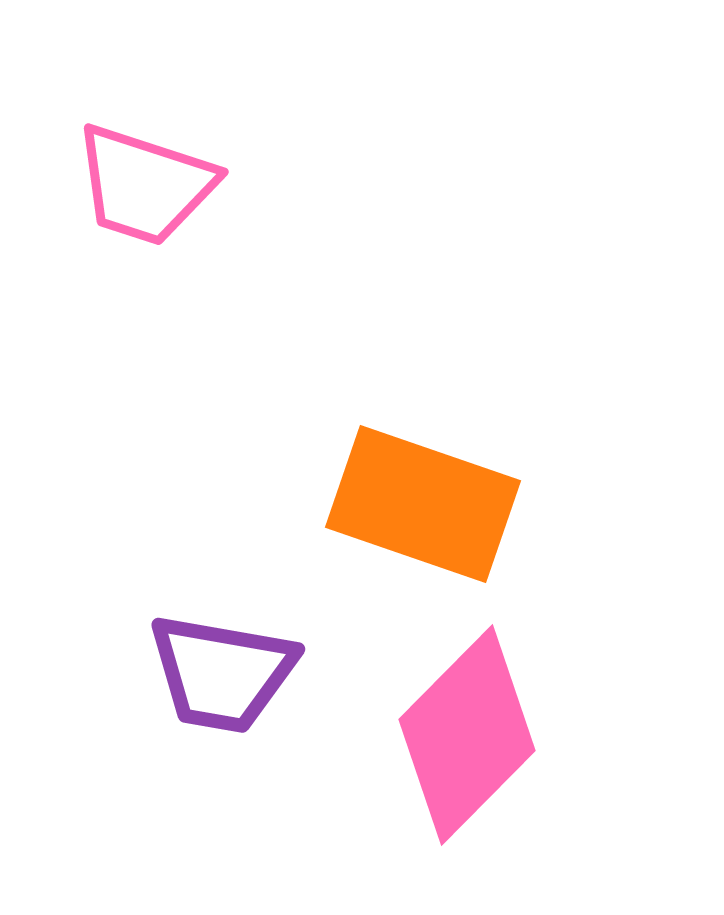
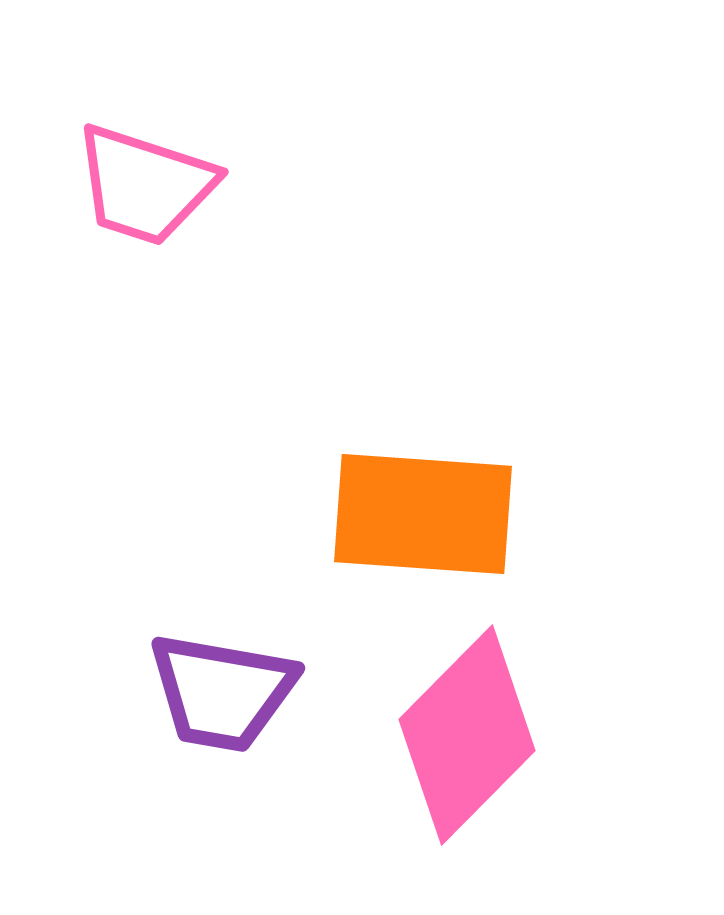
orange rectangle: moved 10 px down; rotated 15 degrees counterclockwise
purple trapezoid: moved 19 px down
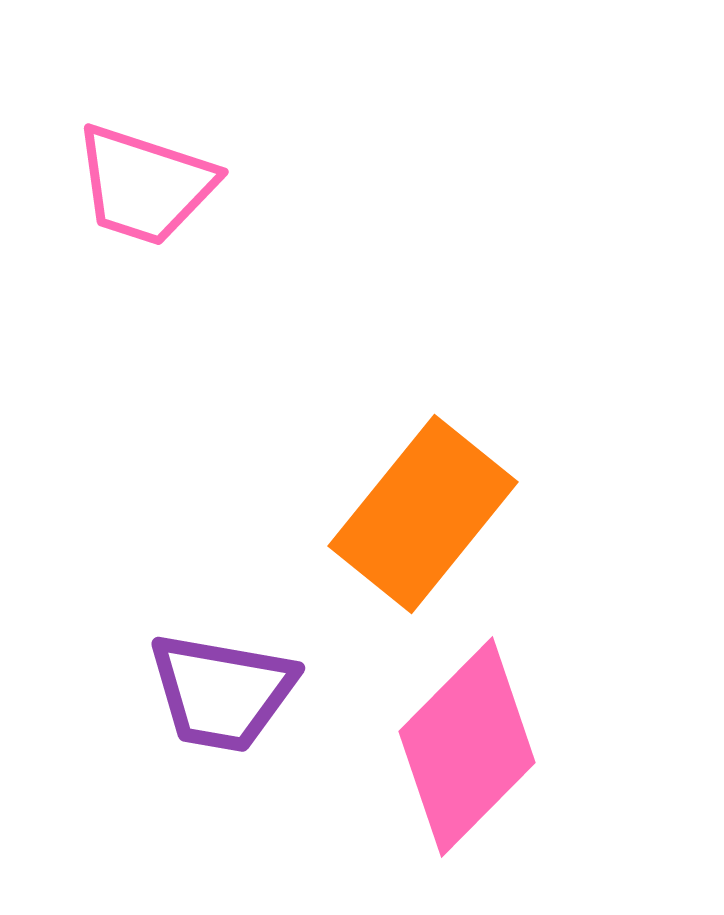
orange rectangle: rotated 55 degrees counterclockwise
pink diamond: moved 12 px down
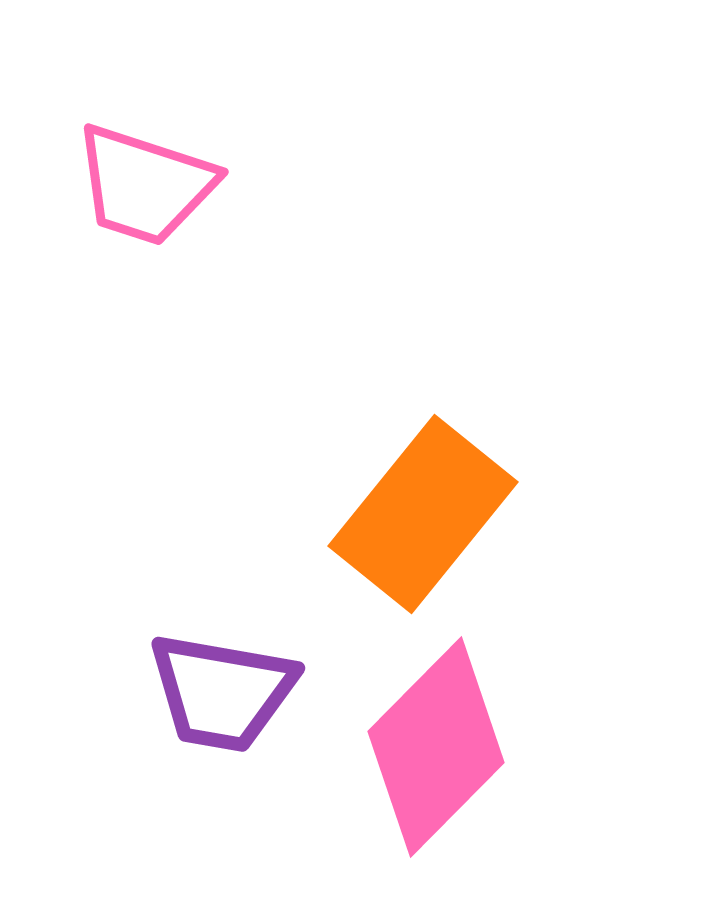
pink diamond: moved 31 px left
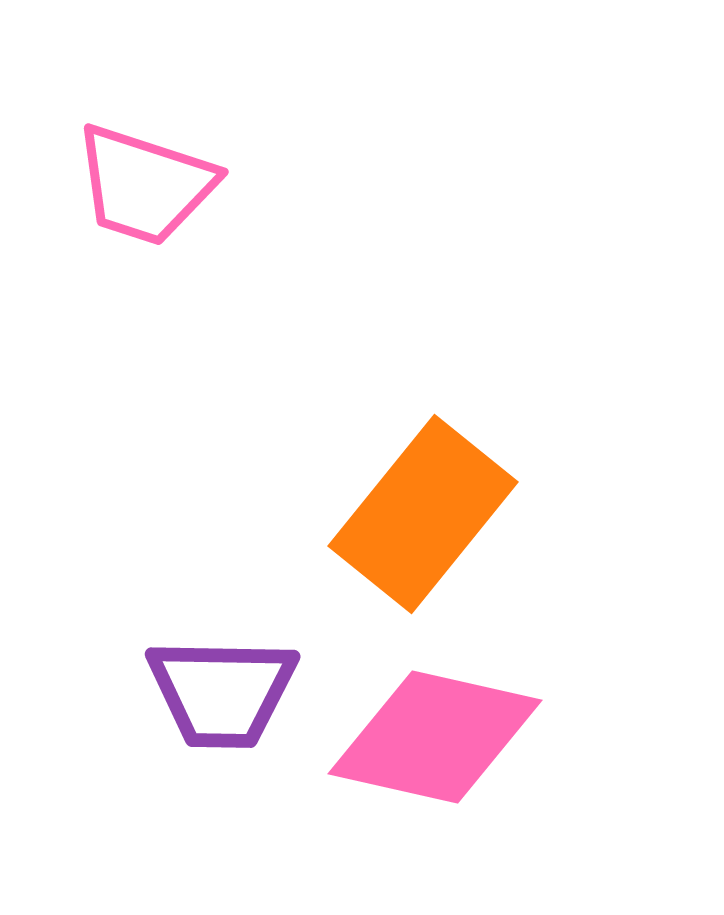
purple trapezoid: rotated 9 degrees counterclockwise
pink diamond: moved 1 px left, 10 px up; rotated 58 degrees clockwise
